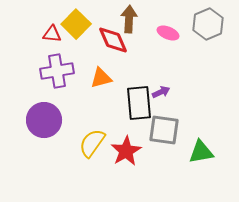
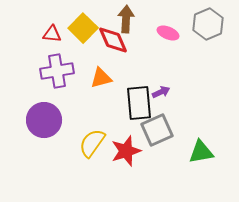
brown arrow: moved 3 px left
yellow square: moved 7 px right, 4 px down
gray square: moved 7 px left; rotated 32 degrees counterclockwise
red star: rotated 12 degrees clockwise
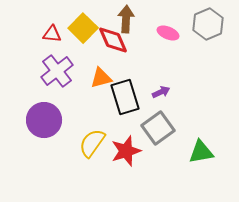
purple cross: rotated 28 degrees counterclockwise
black rectangle: moved 14 px left, 6 px up; rotated 12 degrees counterclockwise
gray square: moved 1 px right, 2 px up; rotated 12 degrees counterclockwise
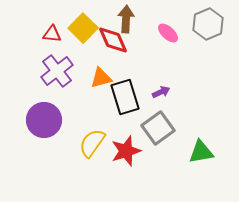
pink ellipse: rotated 20 degrees clockwise
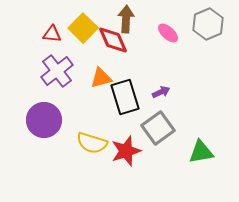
yellow semicircle: rotated 108 degrees counterclockwise
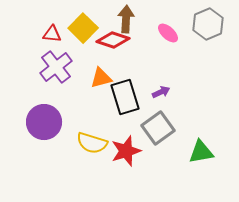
red diamond: rotated 48 degrees counterclockwise
purple cross: moved 1 px left, 4 px up
purple circle: moved 2 px down
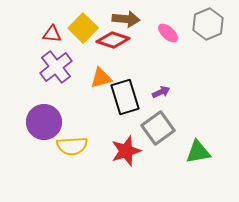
brown arrow: rotated 92 degrees clockwise
yellow semicircle: moved 20 px left, 3 px down; rotated 20 degrees counterclockwise
green triangle: moved 3 px left
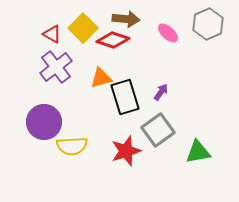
red triangle: rotated 24 degrees clockwise
purple arrow: rotated 30 degrees counterclockwise
gray square: moved 2 px down
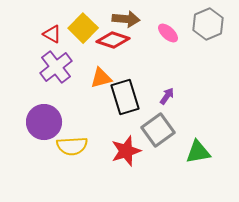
purple arrow: moved 6 px right, 4 px down
